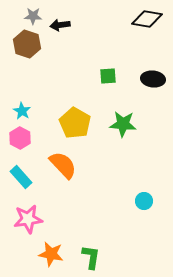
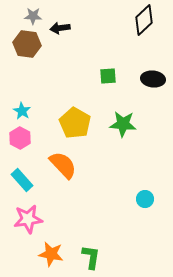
black diamond: moved 3 px left, 1 px down; rotated 52 degrees counterclockwise
black arrow: moved 3 px down
brown hexagon: rotated 12 degrees counterclockwise
cyan rectangle: moved 1 px right, 3 px down
cyan circle: moved 1 px right, 2 px up
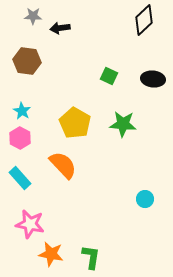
brown hexagon: moved 17 px down
green square: moved 1 px right; rotated 30 degrees clockwise
cyan rectangle: moved 2 px left, 2 px up
pink star: moved 2 px right, 5 px down; rotated 20 degrees clockwise
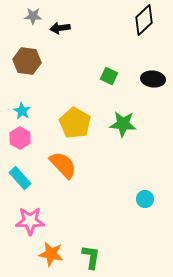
pink star: moved 3 px up; rotated 12 degrees counterclockwise
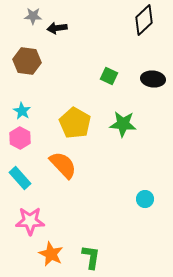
black arrow: moved 3 px left
orange star: rotated 15 degrees clockwise
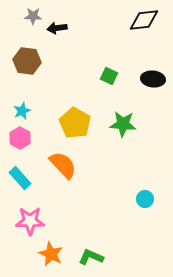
black diamond: rotated 36 degrees clockwise
cyan star: rotated 18 degrees clockwise
green L-shape: rotated 75 degrees counterclockwise
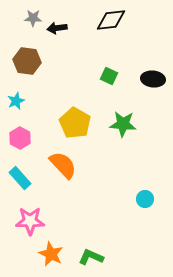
gray star: moved 2 px down
black diamond: moved 33 px left
cyan star: moved 6 px left, 10 px up
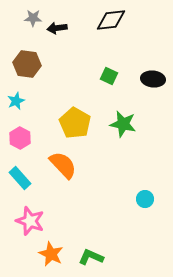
brown hexagon: moved 3 px down
green star: rotated 8 degrees clockwise
pink star: rotated 20 degrees clockwise
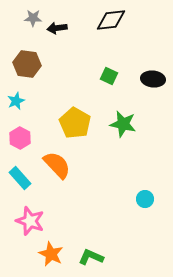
orange semicircle: moved 6 px left
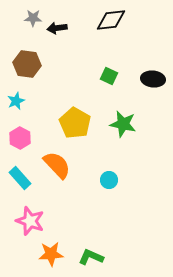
cyan circle: moved 36 px left, 19 px up
orange star: rotated 30 degrees counterclockwise
